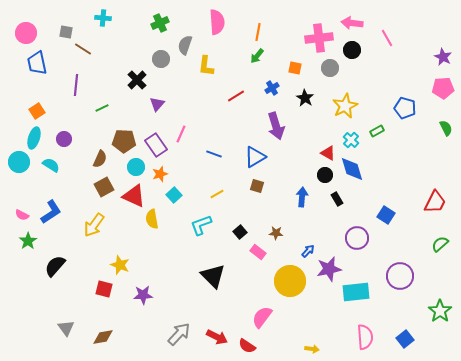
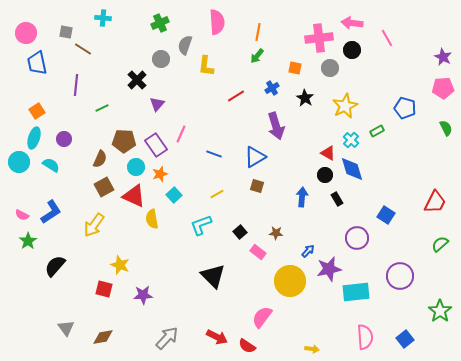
gray arrow at (179, 334): moved 12 px left, 4 px down
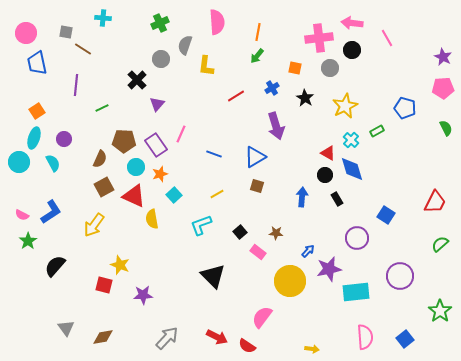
cyan semicircle at (51, 165): moved 2 px right, 2 px up; rotated 30 degrees clockwise
red square at (104, 289): moved 4 px up
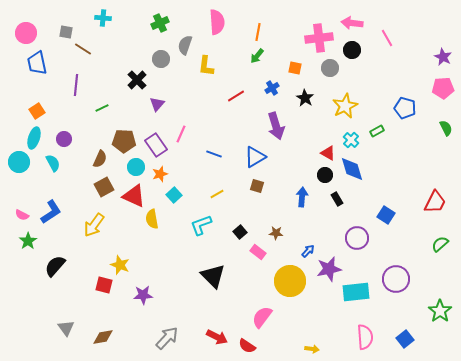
purple circle at (400, 276): moved 4 px left, 3 px down
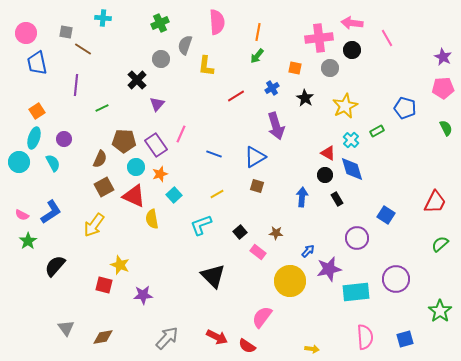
blue square at (405, 339): rotated 24 degrees clockwise
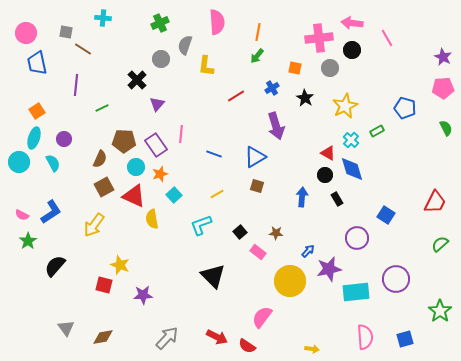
pink line at (181, 134): rotated 18 degrees counterclockwise
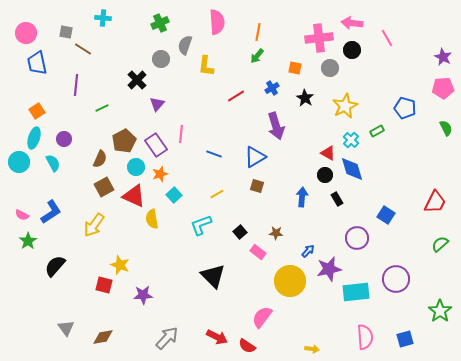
brown pentagon at (124, 141): rotated 30 degrees counterclockwise
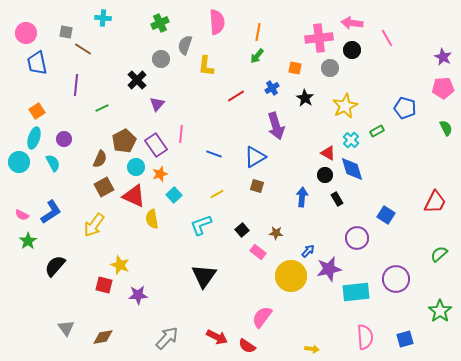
black square at (240, 232): moved 2 px right, 2 px up
green semicircle at (440, 244): moved 1 px left, 10 px down
black triangle at (213, 276): moved 9 px left; rotated 20 degrees clockwise
yellow circle at (290, 281): moved 1 px right, 5 px up
purple star at (143, 295): moved 5 px left
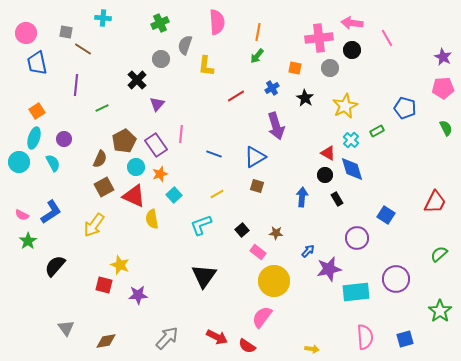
yellow circle at (291, 276): moved 17 px left, 5 px down
brown diamond at (103, 337): moved 3 px right, 4 px down
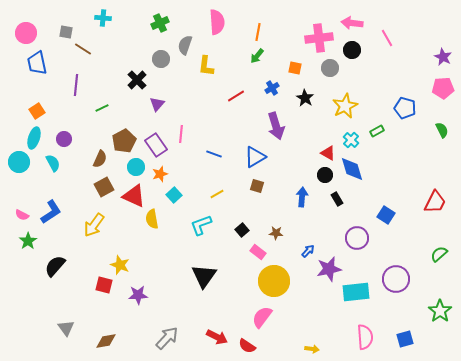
green semicircle at (446, 128): moved 4 px left, 2 px down
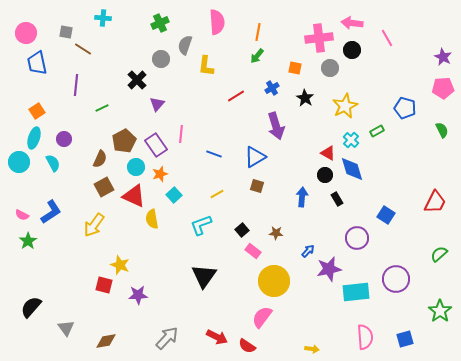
pink rectangle at (258, 252): moved 5 px left, 1 px up
black semicircle at (55, 266): moved 24 px left, 41 px down
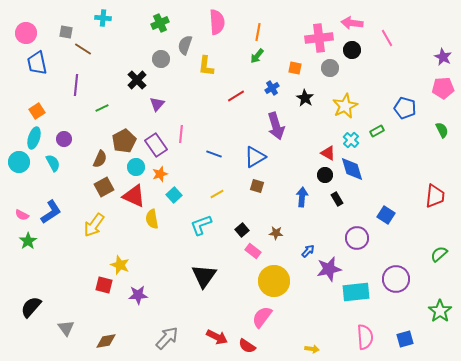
red trapezoid at (435, 202): moved 6 px up; rotated 20 degrees counterclockwise
